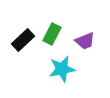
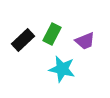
cyan star: rotated 24 degrees clockwise
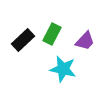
purple trapezoid: rotated 25 degrees counterclockwise
cyan star: moved 1 px right
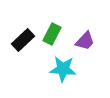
cyan star: rotated 8 degrees counterclockwise
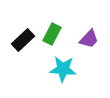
purple trapezoid: moved 4 px right, 2 px up
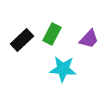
black rectangle: moved 1 px left
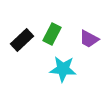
purple trapezoid: rotated 75 degrees clockwise
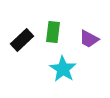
green rectangle: moved 1 px right, 2 px up; rotated 20 degrees counterclockwise
cyan star: rotated 28 degrees clockwise
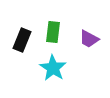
black rectangle: rotated 25 degrees counterclockwise
cyan star: moved 10 px left, 1 px up
